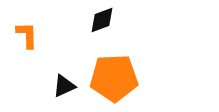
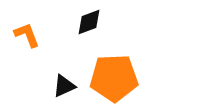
black diamond: moved 13 px left, 2 px down
orange L-shape: rotated 20 degrees counterclockwise
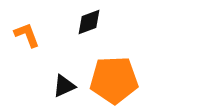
orange pentagon: moved 2 px down
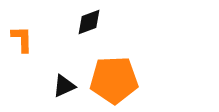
orange L-shape: moved 5 px left, 4 px down; rotated 20 degrees clockwise
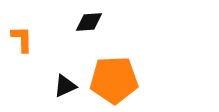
black diamond: rotated 16 degrees clockwise
black triangle: moved 1 px right
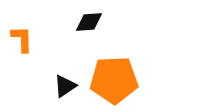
black triangle: rotated 10 degrees counterclockwise
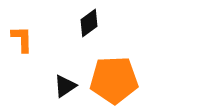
black diamond: moved 1 px down; rotated 32 degrees counterclockwise
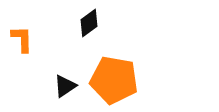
orange pentagon: rotated 12 degrees clockwise
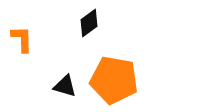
black triangle: rotated 50 degrees clockwise
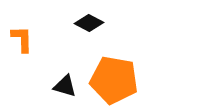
black diamond: rotated 64 degrees clockwise
